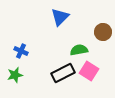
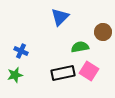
green semicircle: moved 1 px right, 3 px up
black rectangle: rotated 15 degrees clockwise
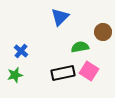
blue cross: rotated 16 degrees clockwise
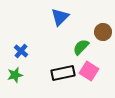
green semicircle: moved 1 px right; rotated 36 degrees counterclockwise
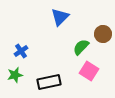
brown circle: moved 2 px down
blue cross: rotated 16 degrees clockwise
black rectangle: moved 14 px left, 9 px down
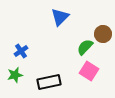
green semicircle: moved 4 px right
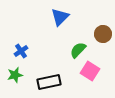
green semicircle: moved 7 px left, 3 px down
pink square: moved 1 px right
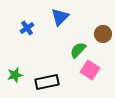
blue cross: moved 6 px right, 23 px up
pink square: moved 1 px up
black rectangle: moved 2 px left
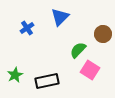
green star: rotated 14 degrees counterclockwise
black rectangle: moved 1 px up
